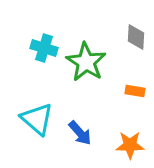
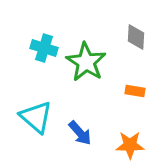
cyan triangle: moved 1 px left, 2 px up
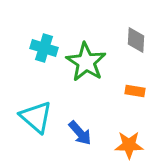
gray diamond: moved 3 px down
orange star: moved 1 px left
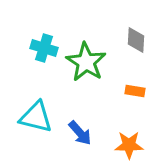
cyan triangle: rotated 27 degrees counterclockwise
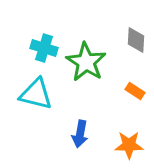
orange rectangle: rotated 24 degrees clockwise
cyan triangle: moved 23 px up
blue arrow: moved 1 px down; rotated 52 degrees clockwise
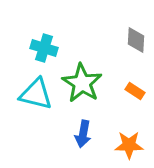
green star: moved 4 px left, 21 px down
blue arrow: moved 3 px right
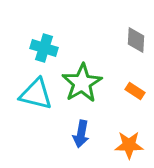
green star: rotated 9 degrees clockwise
blue arrow: moved 2 px left
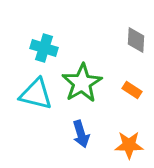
orange rectangle: moved 3 px left, 1 px up
blue arrow: rotated 28 degrees counterclockwise
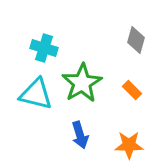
gray diamond: rotated 12 degrees clockwise
orange rectangle: rotated 12 degrees clockwise
blue arrow: moved 1 px left, 1 px down
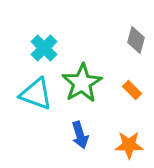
cyan cross: rotated 28 degrees clockwise
cyan triangle: rotated 6 degrees clockwise
